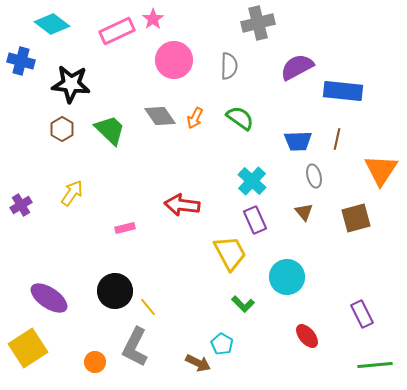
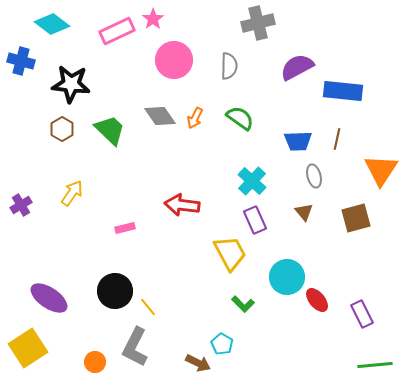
red ellipse at (307, 336): moved 10 px right, 36 px up
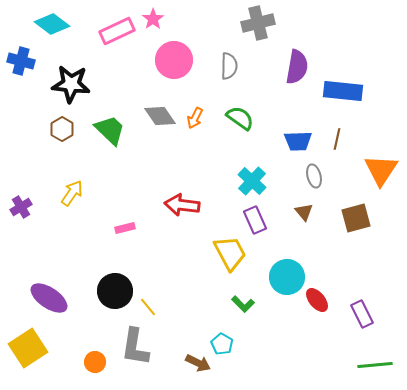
purple semicircle at (297, 67): rotated 128 degrees clockwise
purple cross at (21, 205): moved 2 px down
gray L-shape at (135, 347): rotated 18 degrees counterclockwise
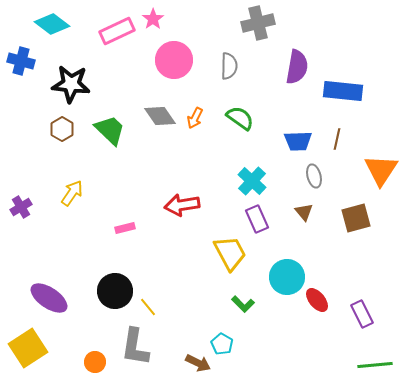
red arrow at (182, 205): rotated 16 degrees counterclockwise
purple rectangle at (255, 220): moved 2 px right, 1 px up
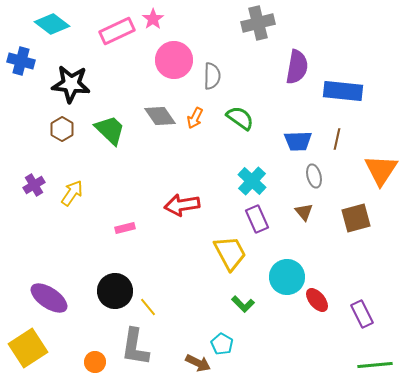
gray semicircle at (229, 66): moved 17 px left, 10 px down
purple cross at (21, 207): moved 13 px right, 22 px up
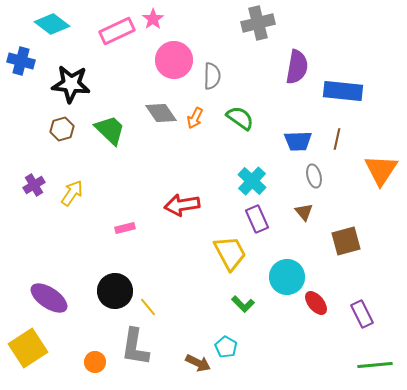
gray diamond at (160, 116): moved 1 px right, 3 px up
brown hexagon at (62, 129): rotated 15 degrees clockwise
brown square at (356, 218): moved 10 px left, 23 px down
red ellipse at (317, 300): moved 1 px left, 3 px down
cyan pentagon at (222, 344): moved 4 px right, 3 px down
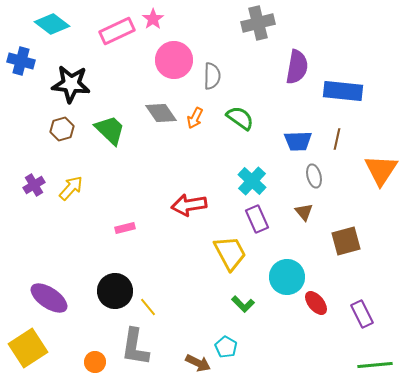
yellow arrow at (72, 193): moved 1 px left, 5 px up; rotated 8 degrees clockwise
red arrow at (182, 205): moved 7 px right
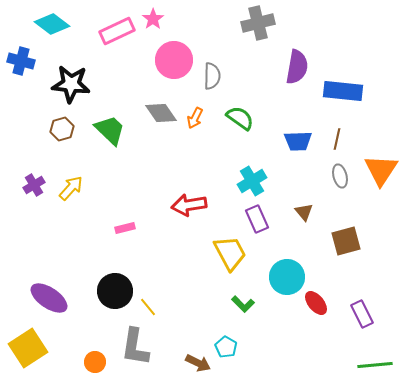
gray ellipse at (314, 176): moved 26 px right
cyan cross at (252, 181): rotated 16 degrees clockwise
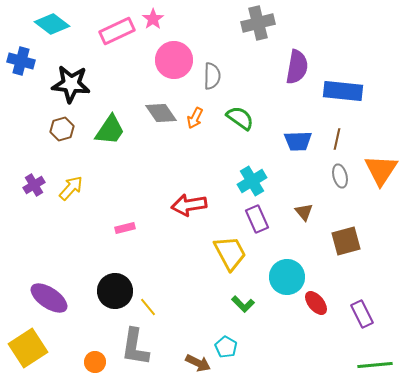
green trapezoid at (110, 130): rotated 80 degrees clockwise
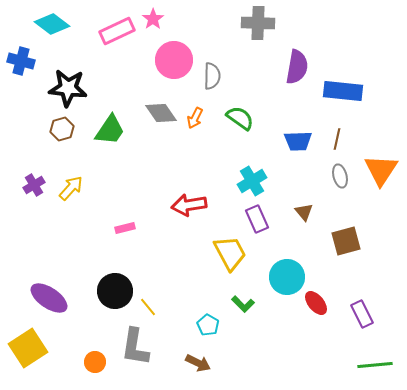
gray cross at (258, 23): rotated 16 degrees clockwise
black star at (71, 84): moved 3 px left, 4 px down
cyan pentagon at (226, 347): moved 18 px left, 22 px up
